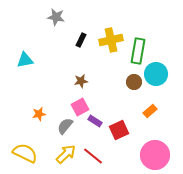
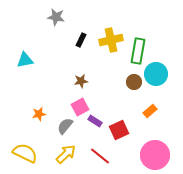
red line: moved 7 px right
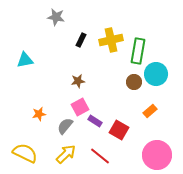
brown star: moved 3 px left
red square: rotated 36 degrees counterclockwise
pink circle: moved 2 px right
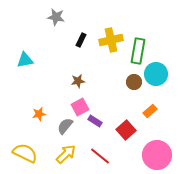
red square: moved 7 px right; rotated 18 degrees clockwise
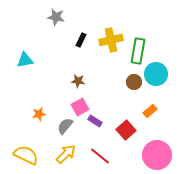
brown star: rotated 16 degrees clockwise
yellow semicircle: moved 1 px right, 2 px down
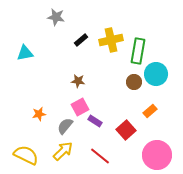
black rectangle: rotated 24 degrees clockwise
cyan triangle: moved 7 px up
yellow arrow: moved 3 px left, 3 px up
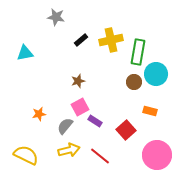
green rectangle: moved 1 px down
brown star: rotated 24 degrees counterclockwise
orange rectangle: rotated 56 degrees clockwise
yellow arrow: moved 6 px right, 1 px up; rotated 30 degrees clockwise
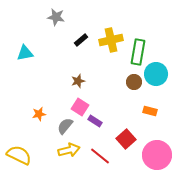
pink square: rotated 30 degrees counterclockwise
red square: moved 9 px down
yellow semicircle: moved 7 px left
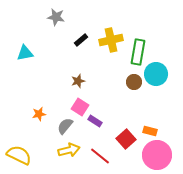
orange rectangle: moved 20 px down
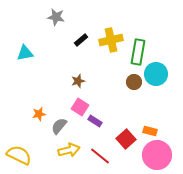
gray semicircle: moved 6 px left
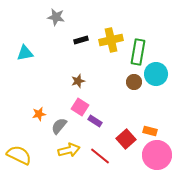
black rectangle: rotated 24 degrees clockwise
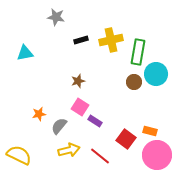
red square: rotated 12 degrees counterclockwise
